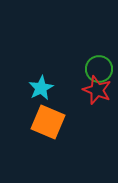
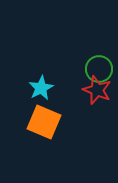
orange square: moved 4 px left
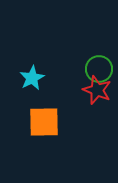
cyan star: moved 9 px left, 10 px up
orange square: rotated 24 degrees counterclockwise
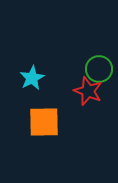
red star: moved 9 px left, 1 px down
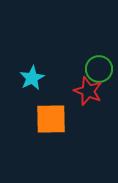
orange square: moved 7 px right, 3 px up
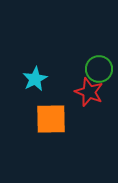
cyan star: moved 3 px right, 1 px down
red star: moved 1 px right, 1 px down
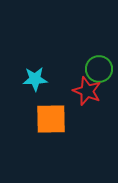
cyan star: rotated 25 degrees clockwise
red star: moved 2 px left, 1 px up
